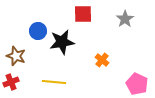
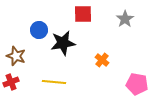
blue circle: moved 1 px right, 1 px up
black star: moved 1 px right, 1 px down
pink pentagon: rotated 15 degrees counterclockwise
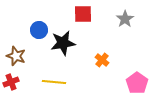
pink pentagon: moved 1 px up; rotated 25 degrees clockwise
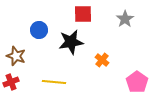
black star: moved 8 px right, 1 px up
pink pentagon: moved 1 px up
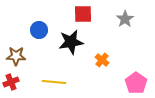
brown star: rotated 18 degrees counterclockwise
pink pentagon: moved 1 px left, 1 px down
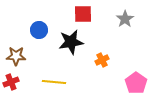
orange cross: rotated 24 degrees clockwise
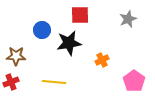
red square: moved 3 px left, 1 px down
gray star: moved 3 px right; rotated 12 degrees clockwise
blue circle: moved 3 px right
black star: moved 2 px left, 1 px down
pink pentagon: moved 2 px left, 2 px up
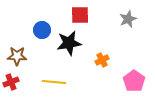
brown star: moved 1 px right
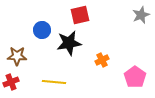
red square: rotated 12 degrees counterclockwise
gray star: moved 13 px right, 4 px up
pink pentagon: moved 1 px right, 4 px up
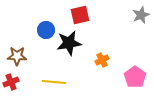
blue circle: moved 4 px right
